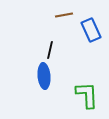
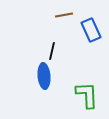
black line: moved 2 px right, 1 px down
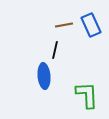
brown line: moved 10 px down
blue rectangle: moved 5 px up
black line: moved 3 px right, 1 px up
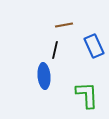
blue rectangle: moved 3 px right, 21 px down
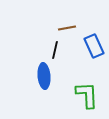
brown line: moved 3 px right, 3 px down
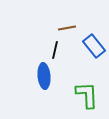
blue rectangle: rotated 15 degrees counterclockwise
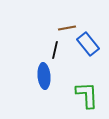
blue rectangle: moved 6 px left, 2 px up
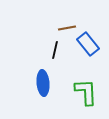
blue ellipse: moved 1 px left, 7 px down
green L-shape: moved 1 px left, 3 px up
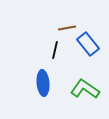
green L-shape: moved 1 px left, 3 px up; rotated 52 degrees counterclockwise
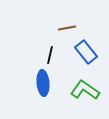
blue rectangle: moved 2 px left, 8 px down
black line: moved 5 px left, 5 px down
green L-shape: moved 1 px down
